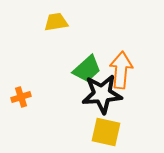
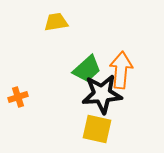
orange cross: moved 3 px left
yellow square: moved 9 px left, 3 px up
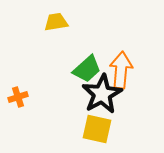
black star: rotated 24 degrees counterclockwise
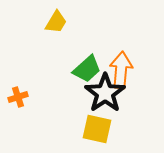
yellow trapezoid: rotated 130 degrees clockwise
black star: moved 3 px right, 1 px up; rotated 6 degrees counterclockwise
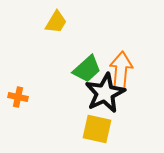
black star: rotated 9 degrees clockwise
orange cross: rotated 30 degrees clockwise
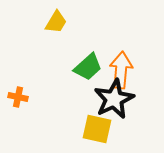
green trapezoid: moved 1 px right, 2 px up
black star: moved 9 px right, 6 px down
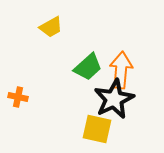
yellow trapezoid: moved 5 px left, 5 px down; rotated 30 degrees clockwise
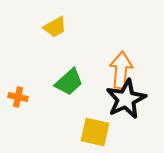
yellow trapezoid: moved 4 px right
green trapezoid: moved 19 px left, 15 px down
black star: moved 12 px right
yellow square: moved 2 px left, 3 px down
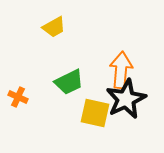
yellow trapezoid: moved 1 px left
green trapezoid: rotated 16 degrees clockwise
orange cross: rotated 12 degrees clockwise
yellow square: moved 19 px up
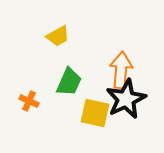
yellow trapezoid: moved 4 px right, 9 px down
green trapezoid: rotated 40 degrees counterclockwise
orange cross: moved 11 px right, 4 px down
